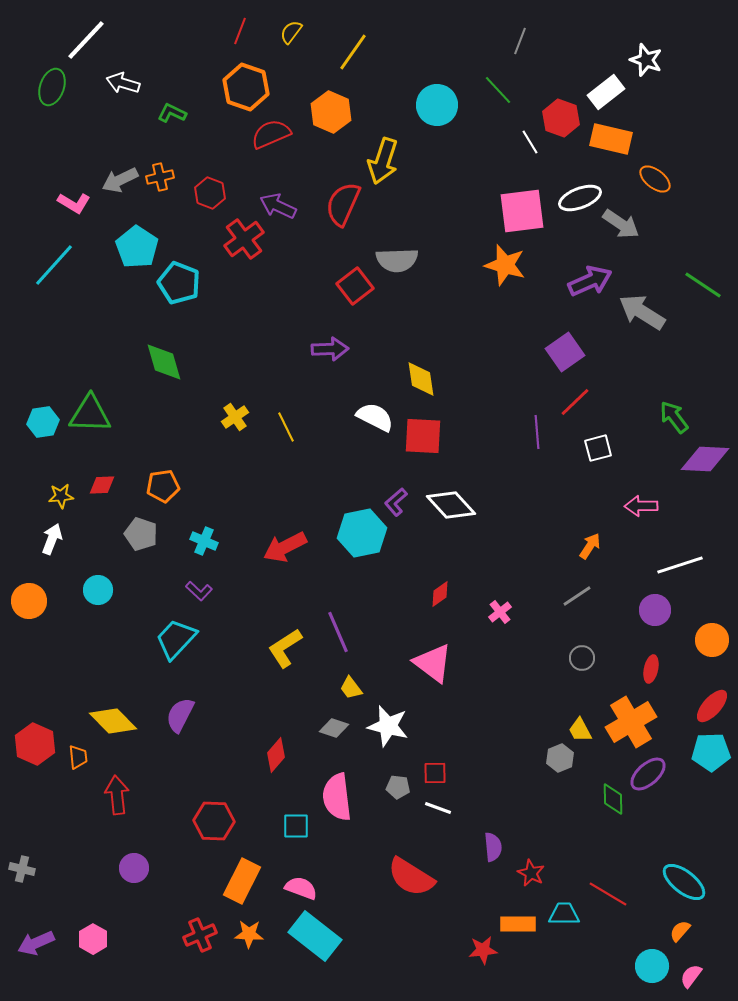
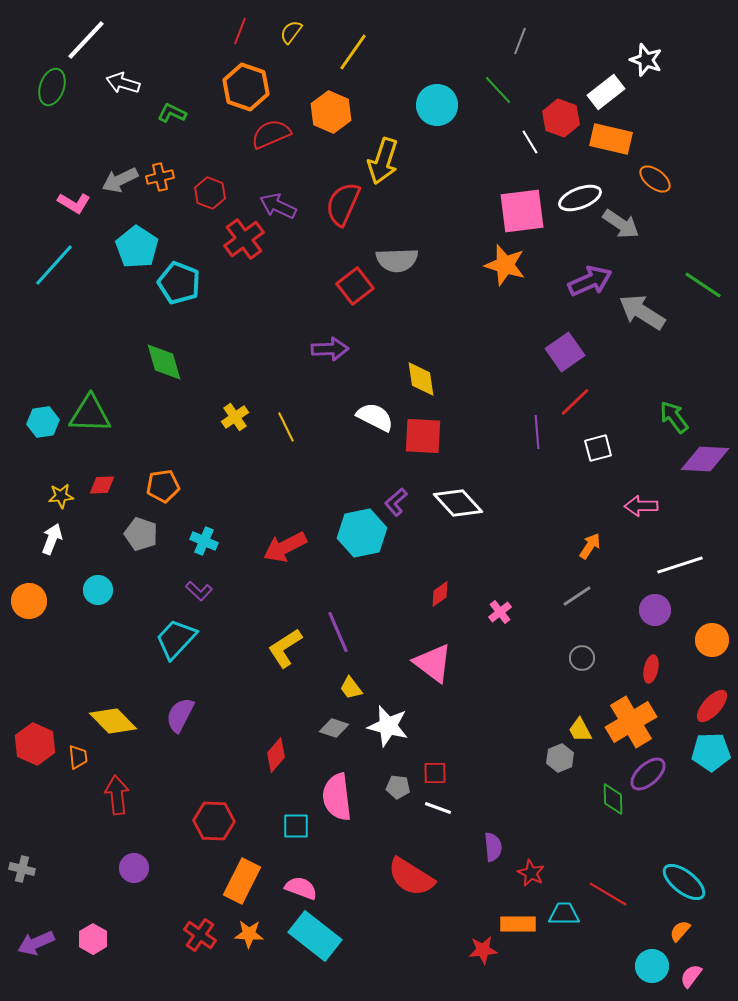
white diamond at (451, 505): moved 7 px right, 2 px up
red cross at (200, 935): rotated 32 degrees counterclockwise
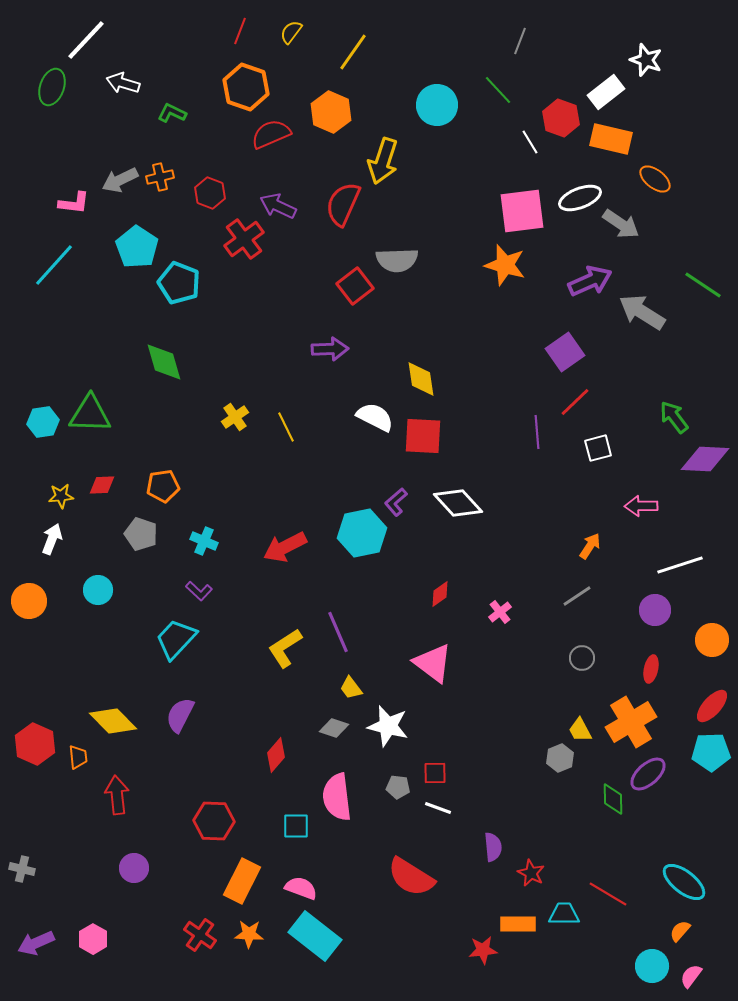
pink L-shape at (74, 203): rotated 24 degrees counterclockwise
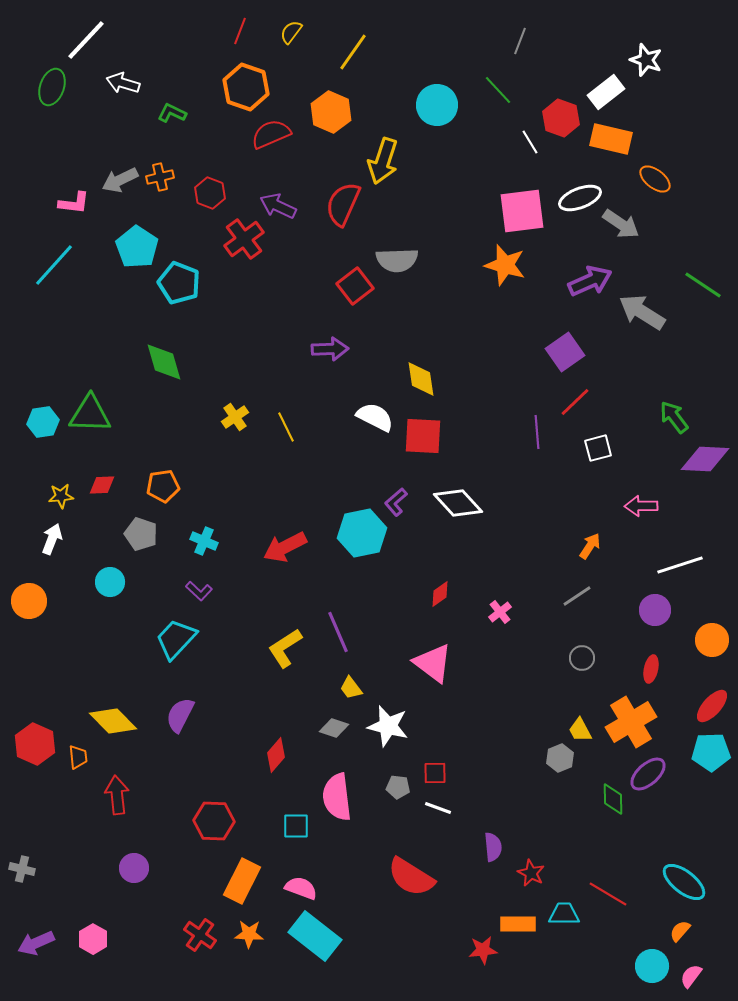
cyan circle at (98, 590): moved 12 px right, 8 px up
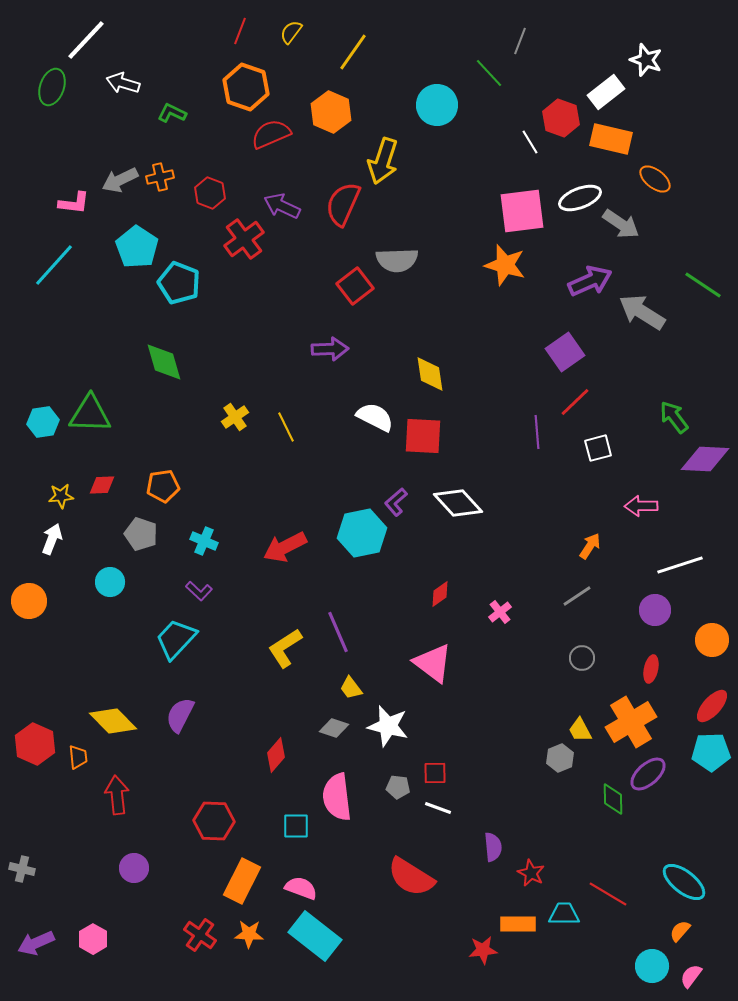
green line at (498, 90): moved 9 px left, 17 px up
purple arrow at (278, 206): moved 4 px right
yellow diamond at (421, 379): moved 9 px right, 5 px up
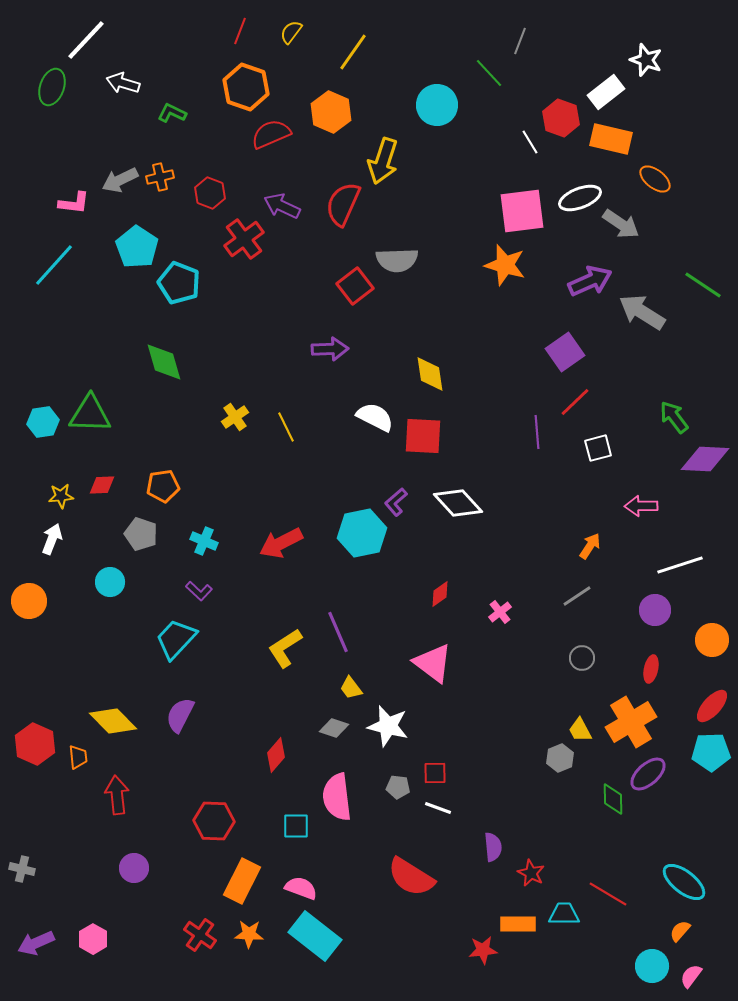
red arrow at (285, 547): moved 4 px left, 4 px up
